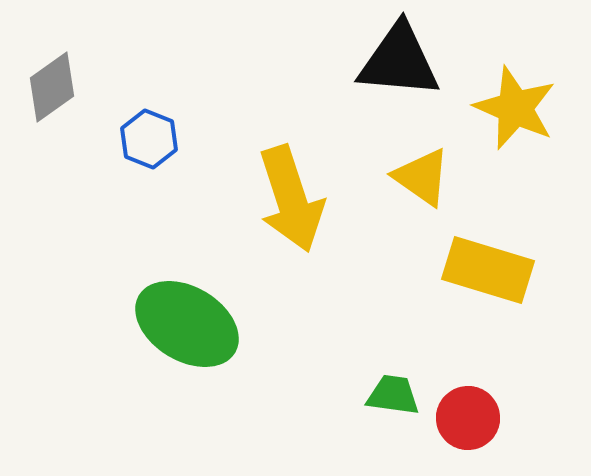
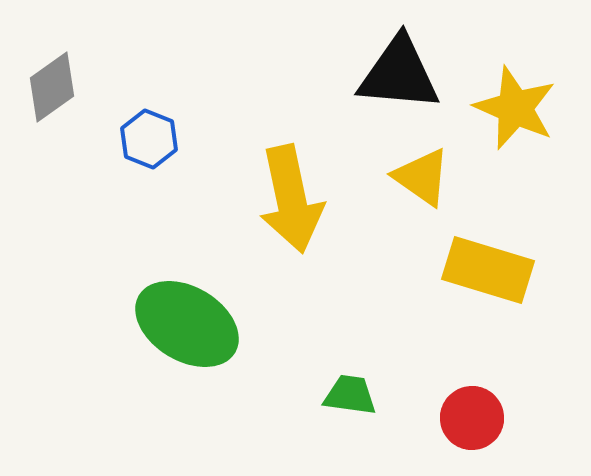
black triangle: moved 13 px down
yellow arrow: rotated 6 degrees clockwise
green trapezoid: moved 43 px left
red circle: moved 4 px right
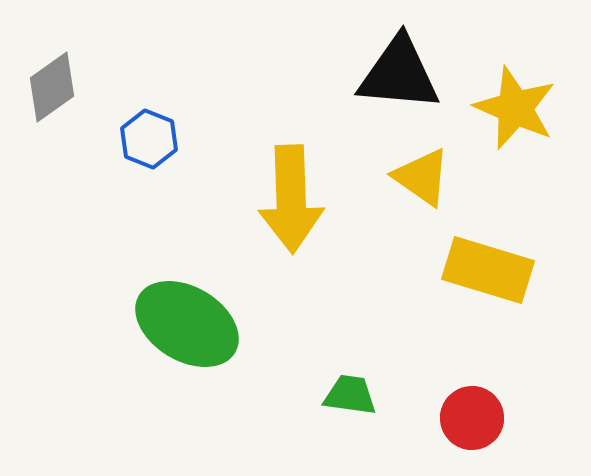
yellow arrow: rotated 10 degrees clockwise
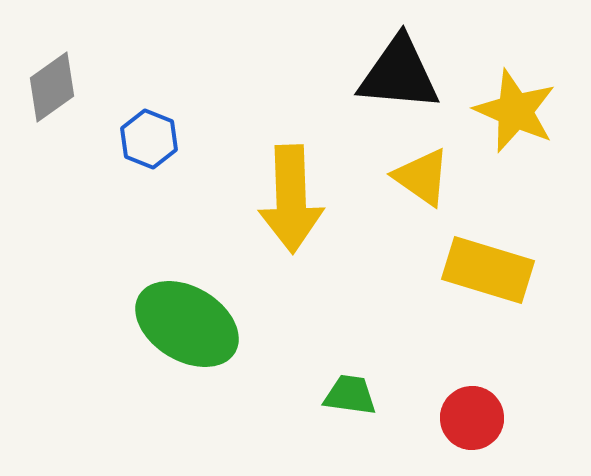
yellow star: moved 3 px down
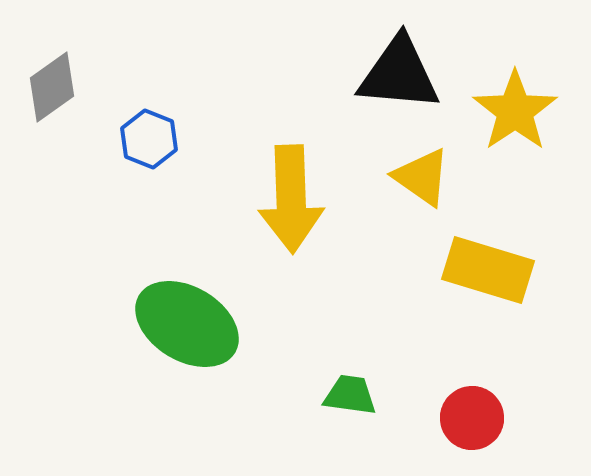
yellow star: rotated 14 degrees clockwise
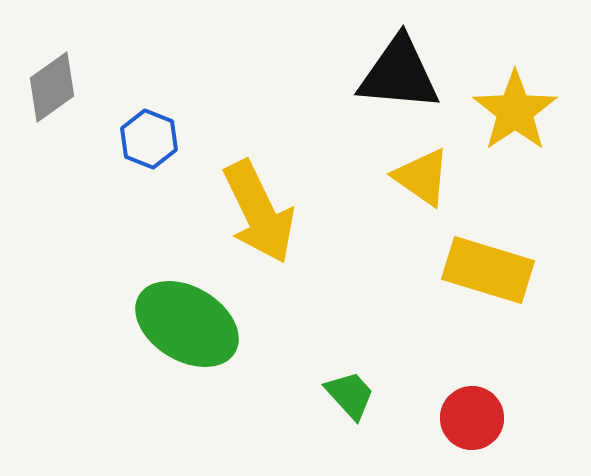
yellow arrow: moved 32 px left, 13 px down; rotated 24 degrees counterclockwise
green trapezoid: rotated 40 degrees clockwise
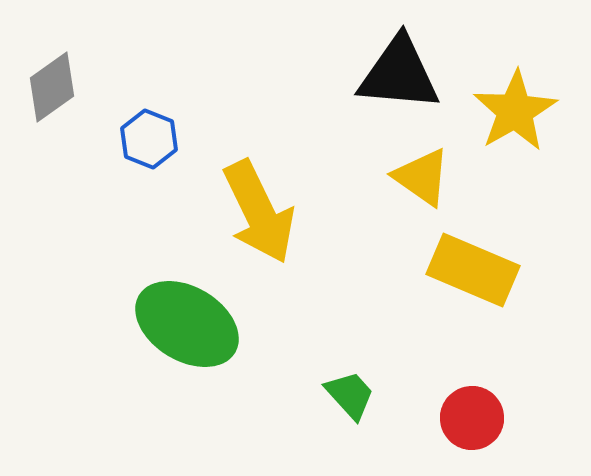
yellow star: rotated 4 degrees clockwise
yellow rectangle: moved 15 px left; rotated 6 degrees clockwise
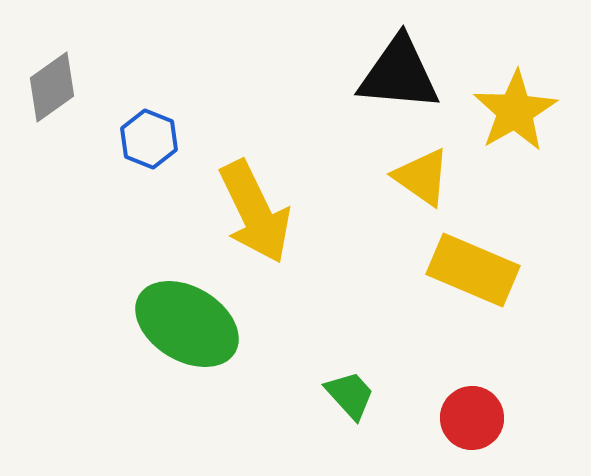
yellow arrow: moved 4 px left
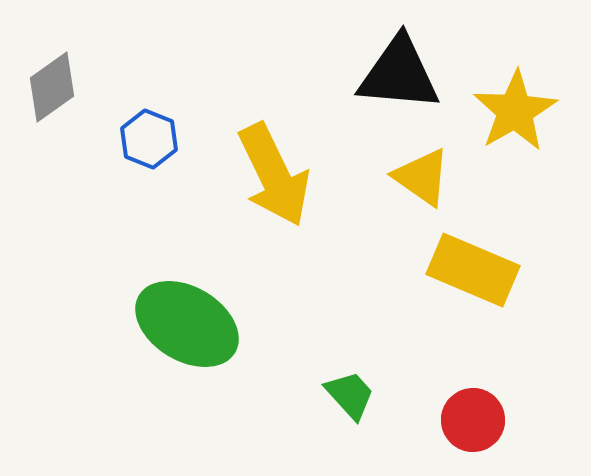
yellow arrow: moved 19 px right, 37 px up
red circle: moved 1 px right, 2 px down
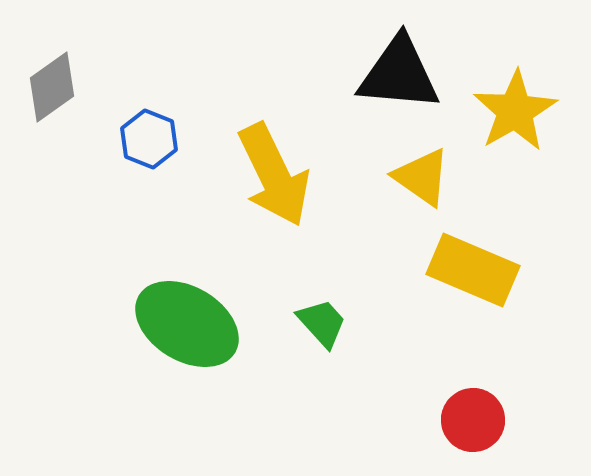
green trapezoid: moved 28 px left, 72 px up
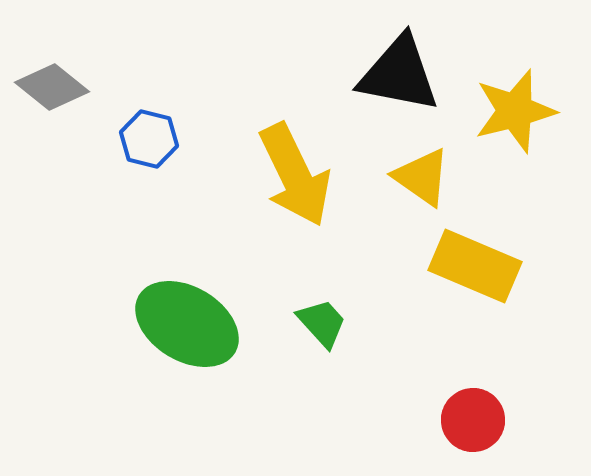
black triangle: rotated 6 degrees clockwise
gray diamond: rotated 74 degrees clockwise
yellow star: rotated 16 degrees clockwise
blue hexagon: rotated 8 degrees counterclockwise
yellow arrow: moved 21 px right
yellow rectangle: moved 2 px right, 4 px up
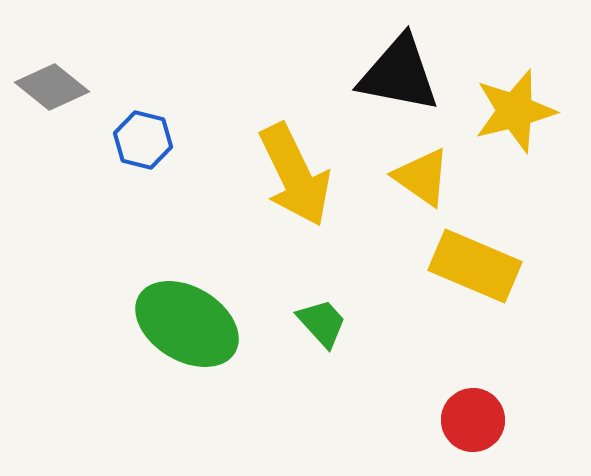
blue hexagon: moved 6 px left, 1 px down
